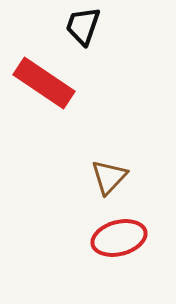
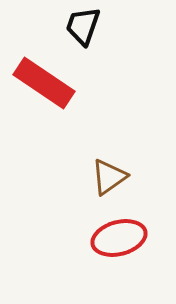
brown triangle: rotated 12 degrees clockwise
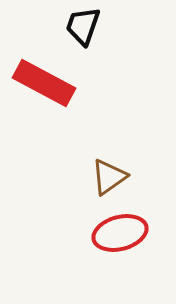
red rectangle: rotated 6 degrees counterclockwise
red ellipse: moved 1 px right, 5 px up
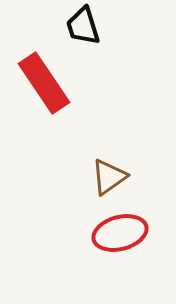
black trapezoid: rotated 36 degrees counterclockwise
red rectangle: rotated 28 degrees clockwise
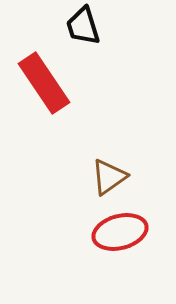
red ellipse: moved 1 px up
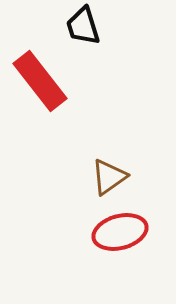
red rectangle: moved 4 px left, 2 px up; rotated 4 degrees counterclockwise
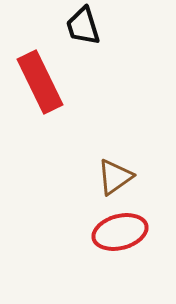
red rectangle: moved 1 px down; rotated 12 degrees clockwise
brown triangle: moved 6 px right
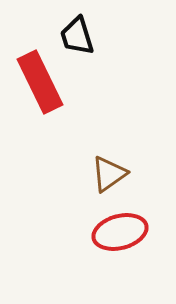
black trapezoid: moved 6 px left, 10 px down
brown triangle: moved 6 px left, 3 px up
